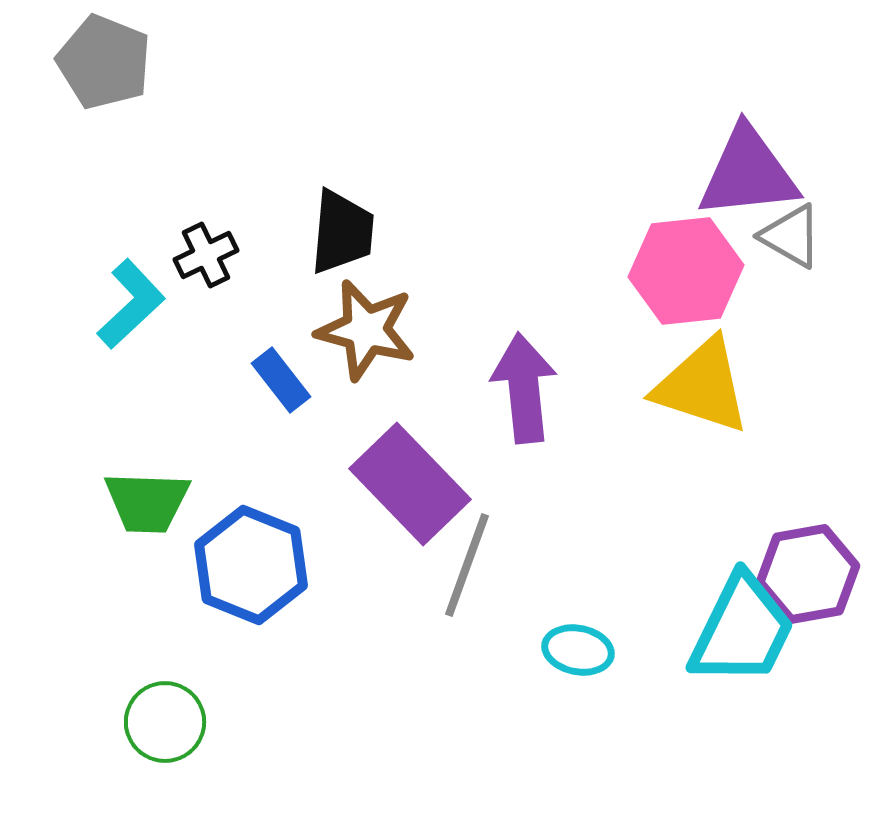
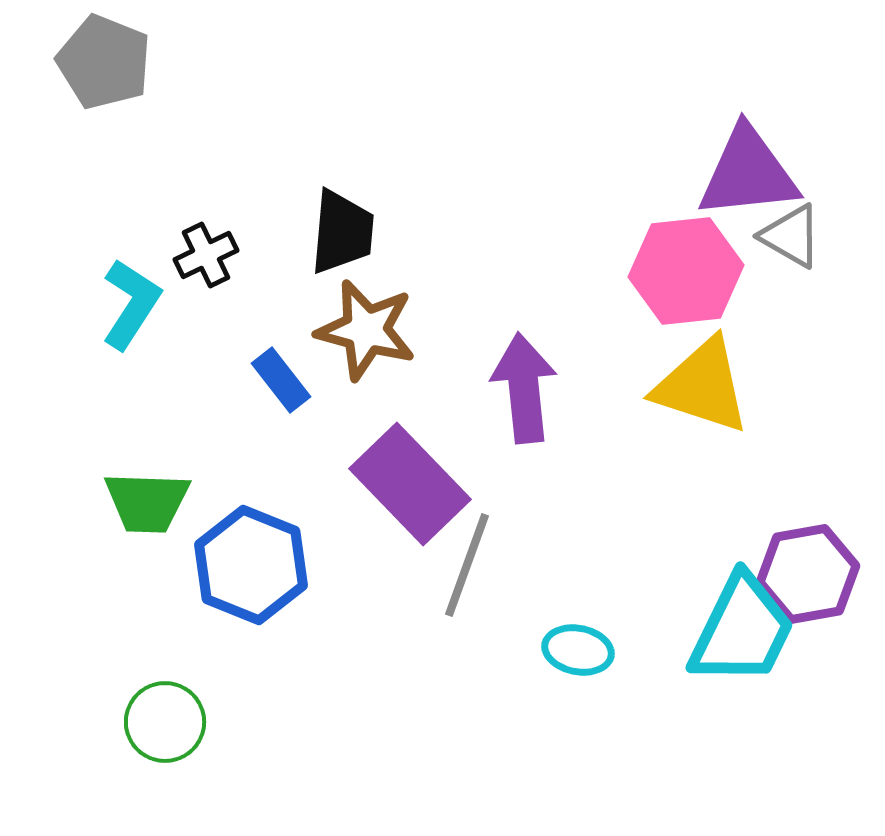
cyan L-shape: rotated 14 degrees counterclockwise
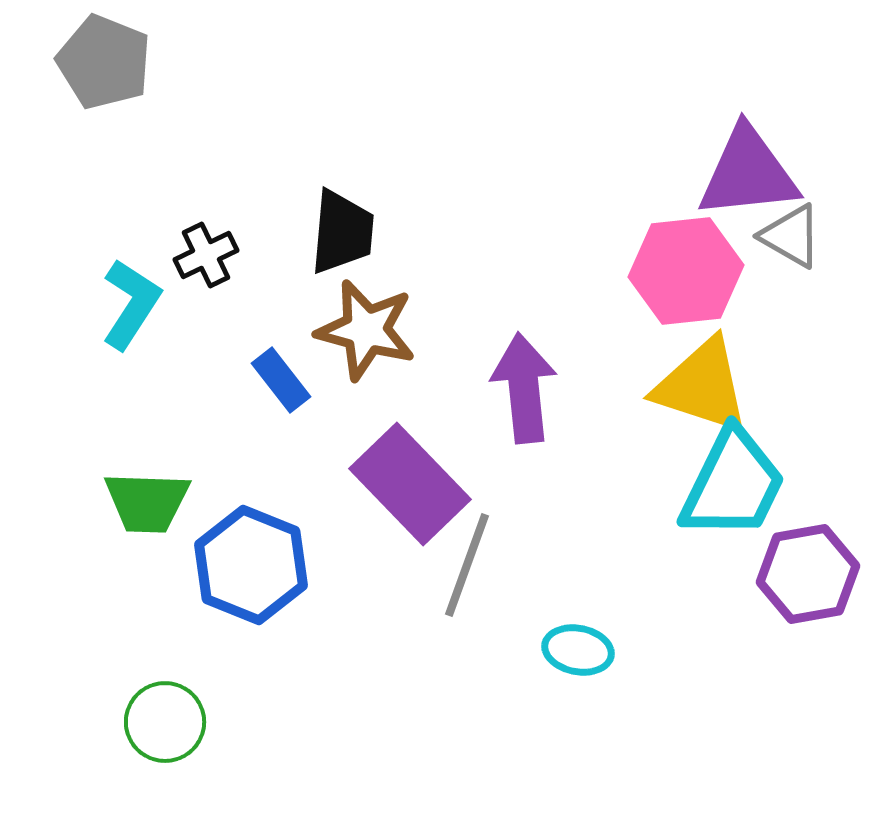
cyan trapezoid: moved 9 px left, 146 px up
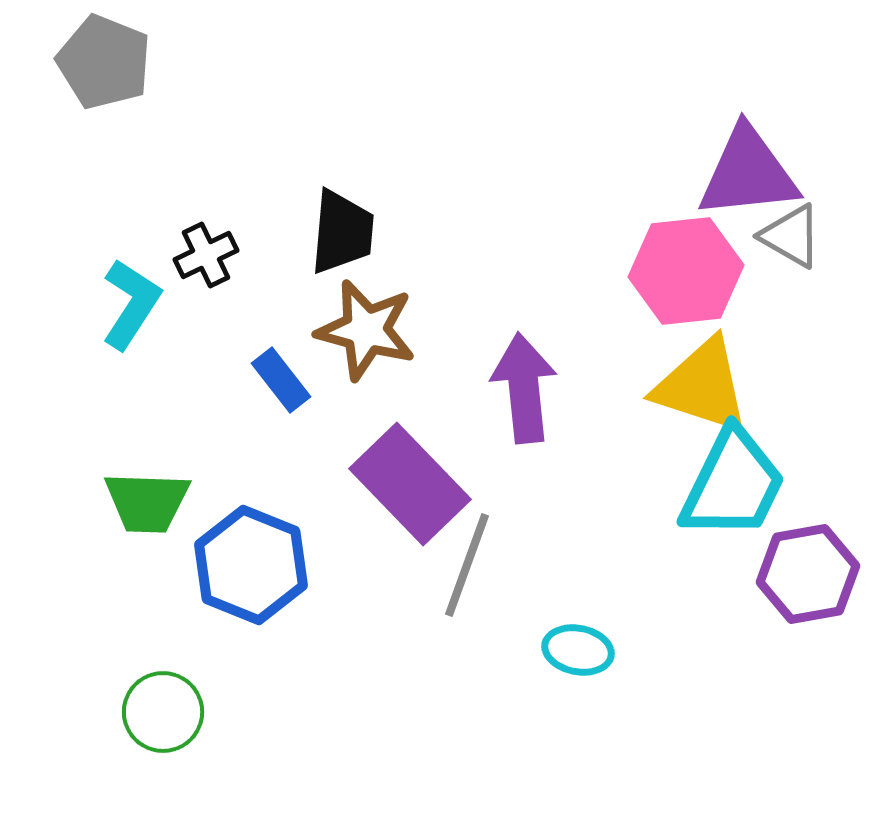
green circle: moved 2 px left, 10 px up
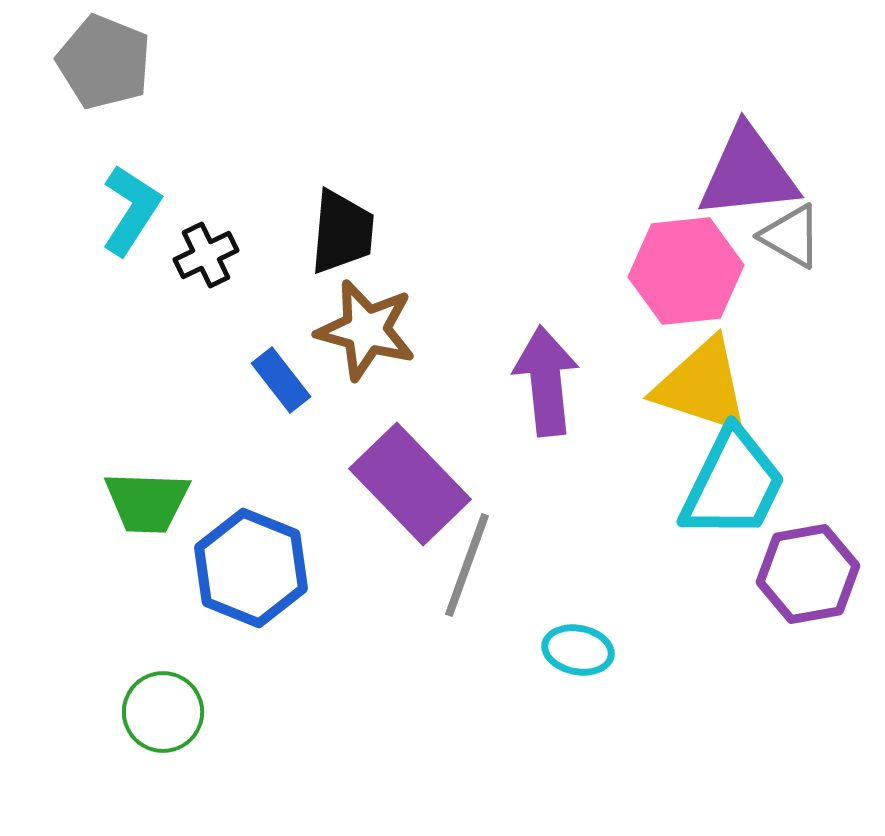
cyan L-shape: moved 94 px up
purple arrow: moved 22 px right, 7 px up
blue hexagon: moved 3 px down
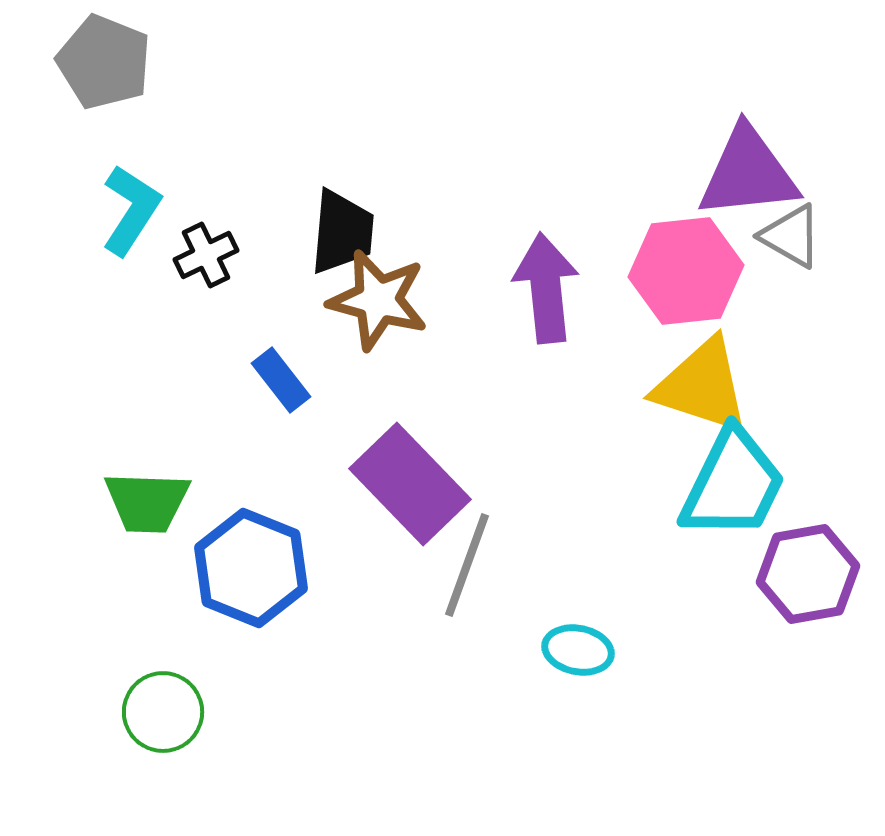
brown star: moved 12 px right, 30 px up
purple arrow: moved 93 px up
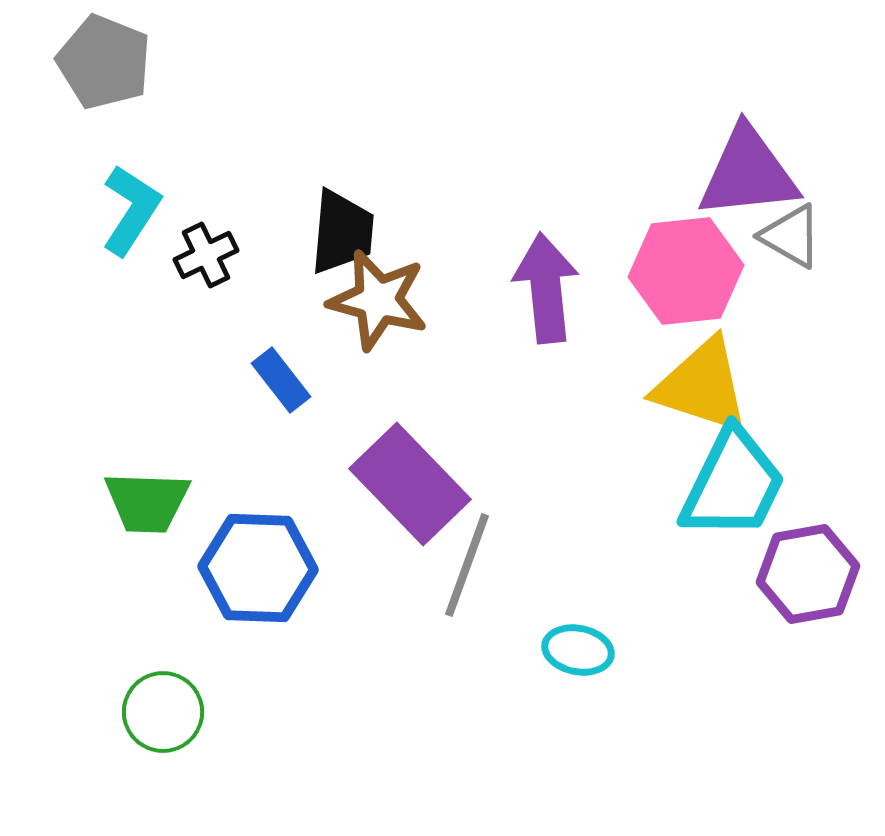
blue hexagon: moved 7 px right; rotated 20 degrees counterclockwise
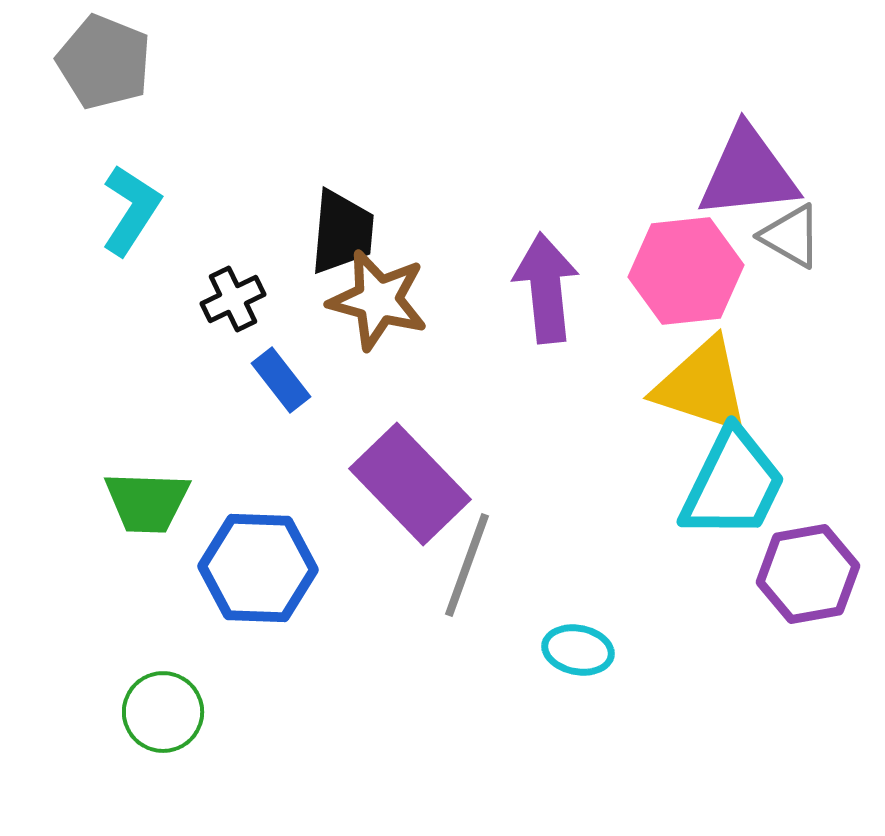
black cross: moved 27 px right, 44 px down
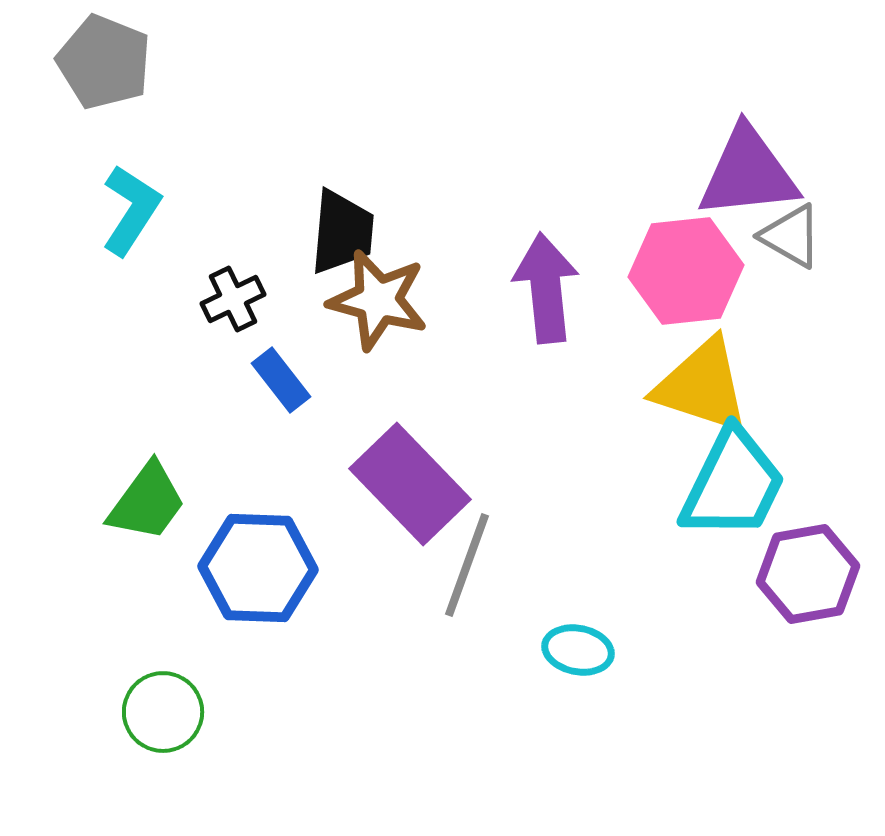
green trapezoid: rotated 56 degrees counterclockwise
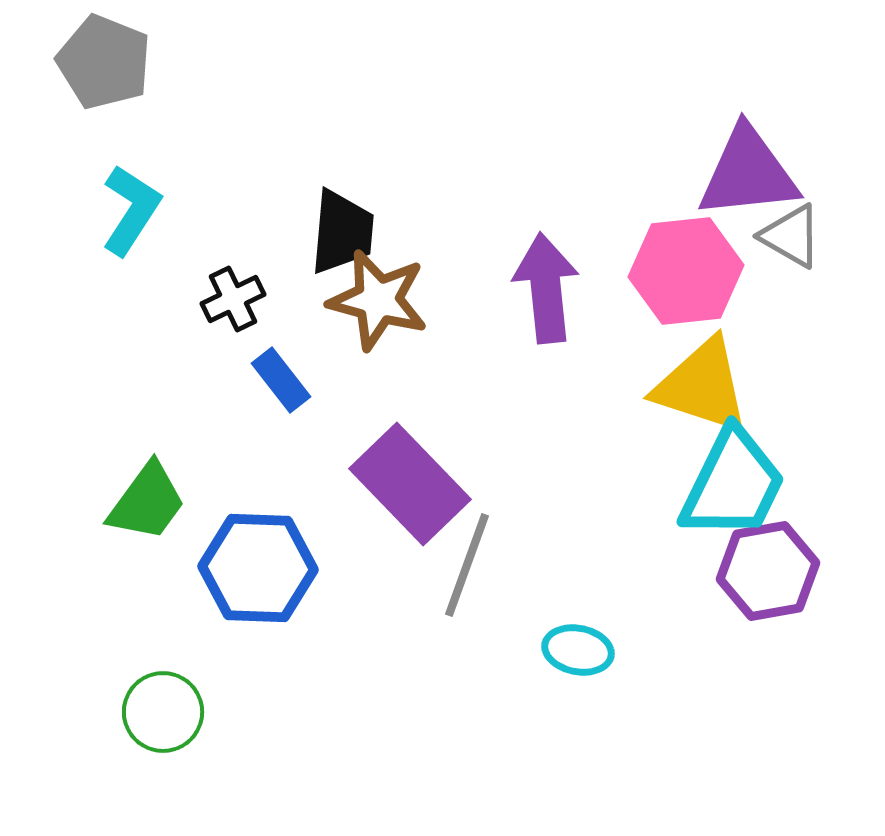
purple hexagon: moved 40 px left, 3 px up
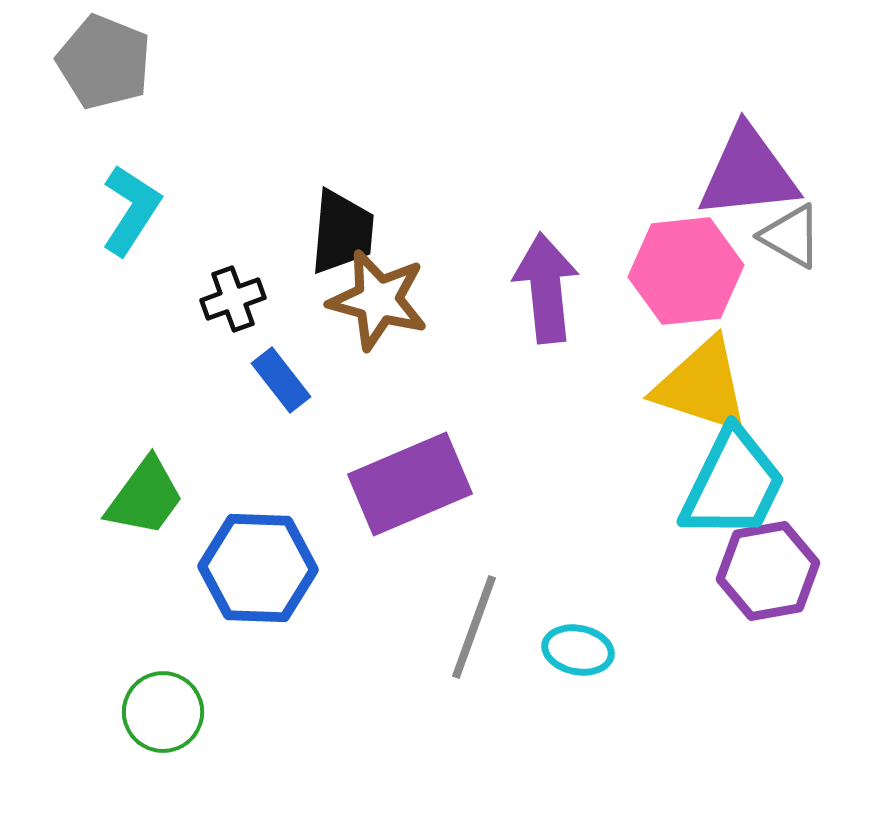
black cross: rotated 6 degrees clockwise
purple rectangle: rotated 69 degrees counterclockwise
green trapezoid: moved 2 px left, 5 px up
gray line: moved 7 px right, 62 px down
